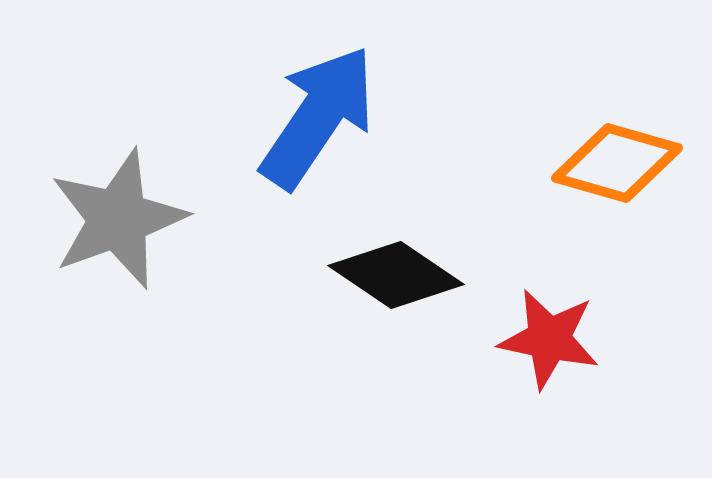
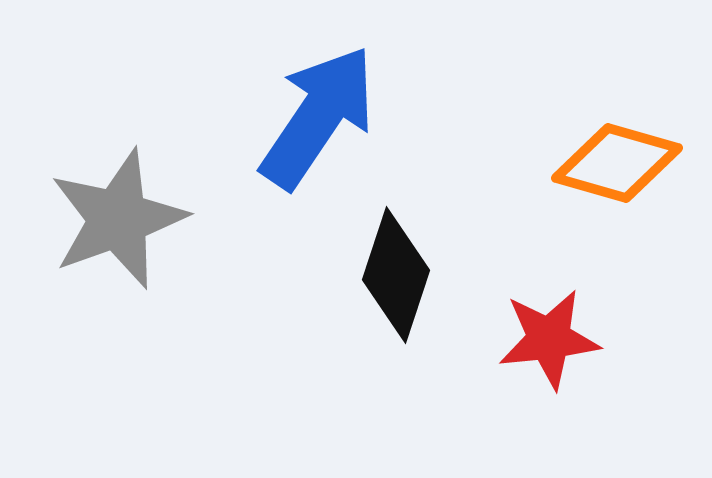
black diamond: rotated 74 degrees clockwise
red star: rotated 18 degrees counterclockwise
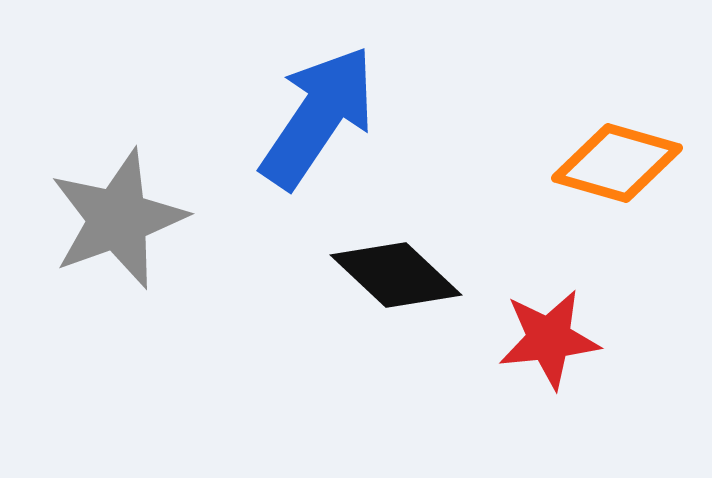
black diamond: rotated 65 degrees counterclockwise
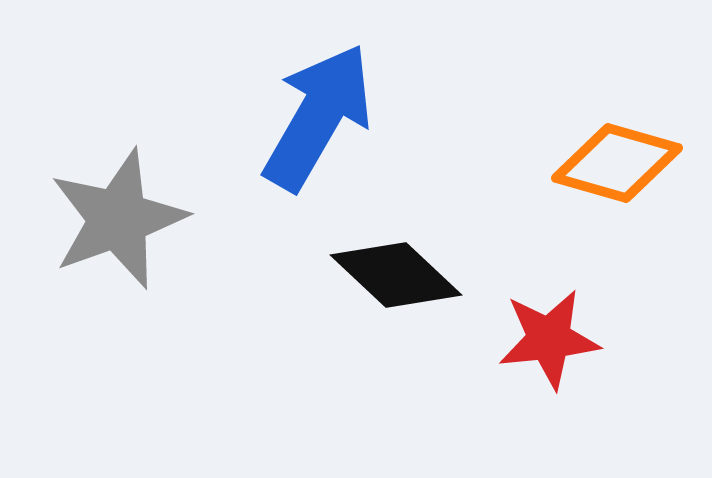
blue arrow: rotated 4 degrees counterclockwise
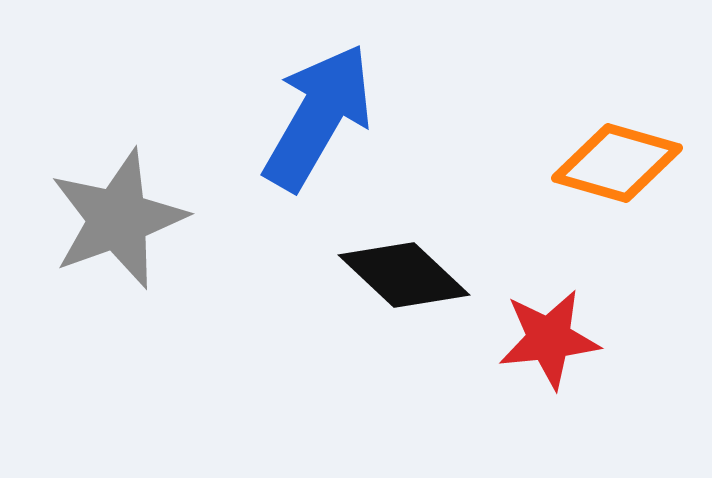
black diamond: moved 8 px right
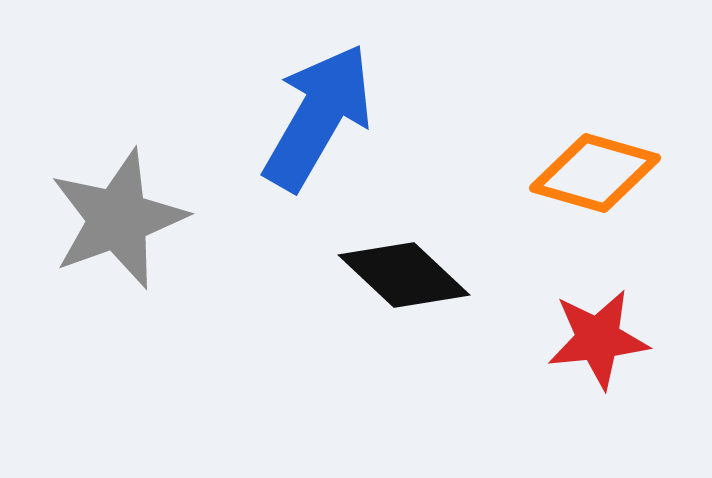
orange diamond: moved 22 px left, 10 px down
red star: moved 49 px right
